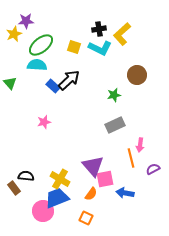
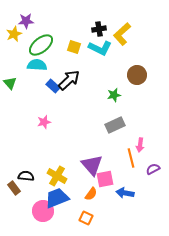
purple triangle: moved 1 px left, 1 px up
yellow cross: moved 3 px left, 3 px up
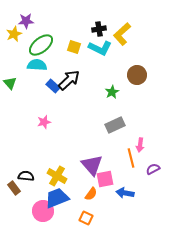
green star: moved 2 px left, 3 px up; rotated 16 degrees counterclockwise
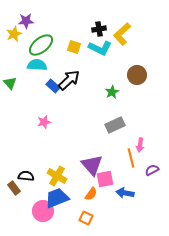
purple semicircle: moved 1 px left, 1 px down
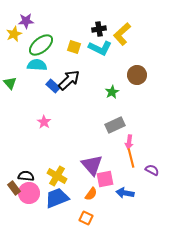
pink star: rotated 24 degrees counterclockwise
pink arrow: moved 11 px left, 3 px up
purple semicircle: rotated 56 degrees clockwise
pink circle: moved 14 px left, 18 px up
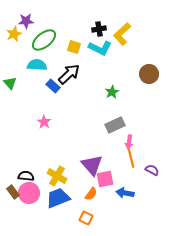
green ellipse: moved 3 px right, 5 px up
brown circle: moved 12 px right, 1 px up
black arrow: moved 6 px up
brown rectangle: moved 1 px left, 4 px down
blue trapezoid: moved 1 px right
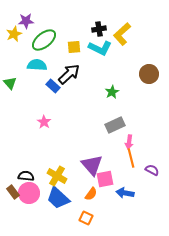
yellow square: rotated 24 degrees counterclockwise
blue trapezoid: rotated 115 degrees counterclockwise
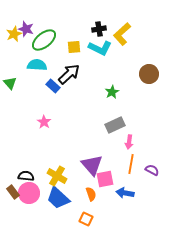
purple star: moved 8 px down; rotated 21 degrees clockwise
orange line: moved 6 px down; rotated 24 degrees clockwise
orange semicircle: rotated 56 degrees counterclockwise
orange square: moved 1 px down
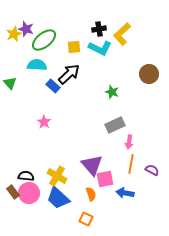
green star: rotated 24 degrees counterclockwise
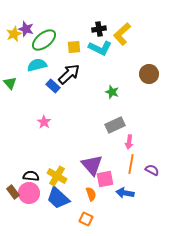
cyan semicircle: rotated 18 degrees counterclockwise
black semicircle: moved 5 px right
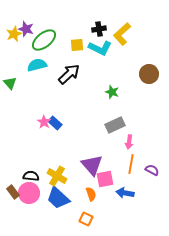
yellow square: moved 3 px right, 2 px up
blue rectangle: moved 2 px right, 37 px down
